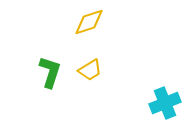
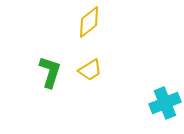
yellow diamond: rotated 20 degrees counterclockwise
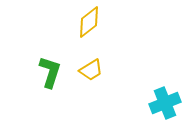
yellow trapezoid: moved 1 px right
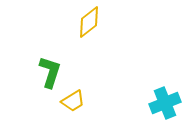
yellow trapezoid: moved 18 px left, 31 px down
